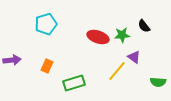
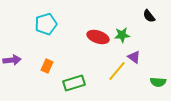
black semicircle: moved 5 px right, 10 px up
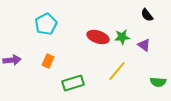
black semicircle: moved 2 px left, 1 px up
cyan pentagon: rotated 10 degrees counterclockwise
green star: moved 2 px down
purple triangle: moved 10 px right, 12 px up
orange rectangle: moved 1 px right, 5 px up
green rectangle: moved 1 px left
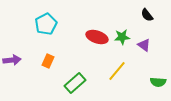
red ellipse: moved 1 px left
green rectangle: moved 2 px right; rotated 25 degrees counterclockwise
